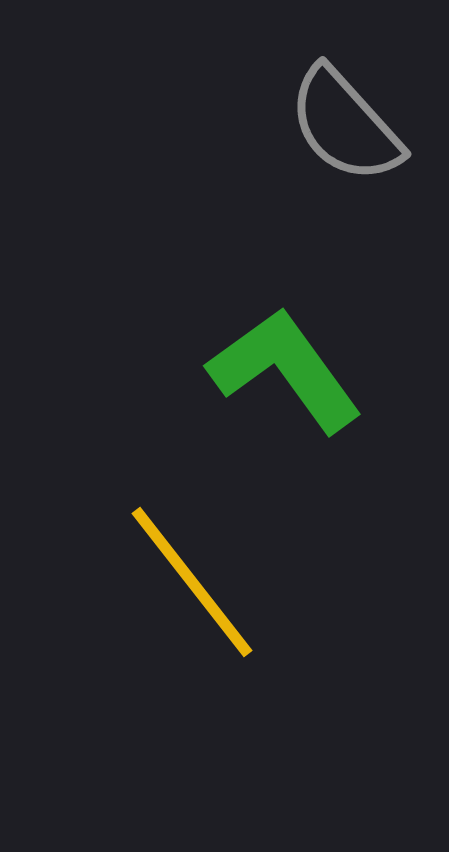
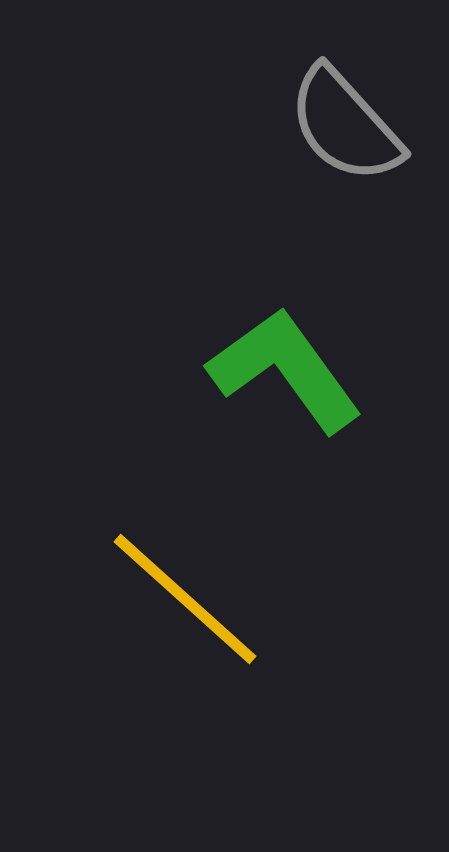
yellow line: moved 7 px left, 17 px down; rotated 10 degrees counterclockwise
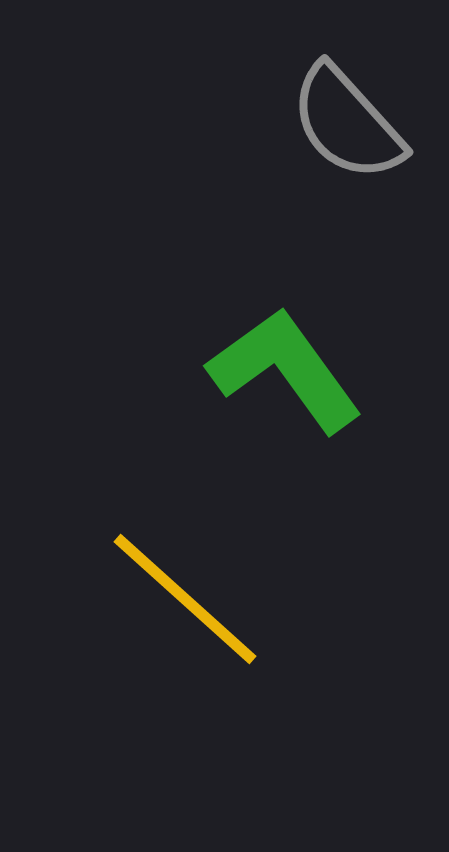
gray semicircle: moved 2 px right, 2 px up
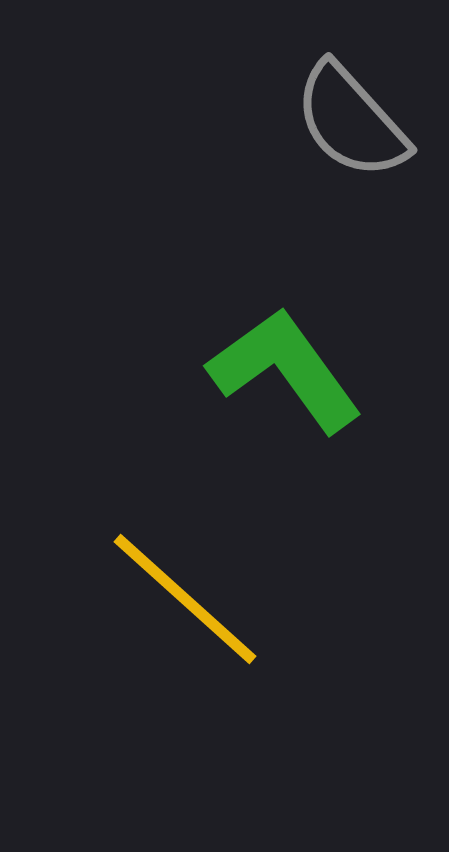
gray semicircle: moved 4 px right, 2 px up
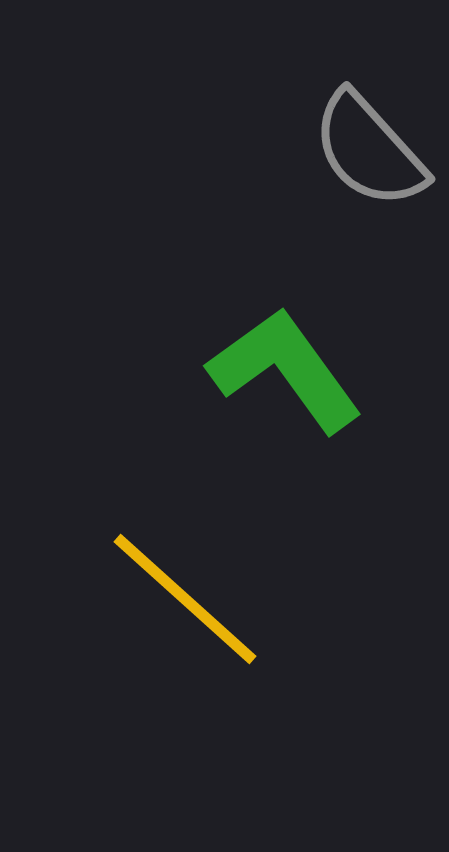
gray semicircle: moved 18 px right, 29 px down
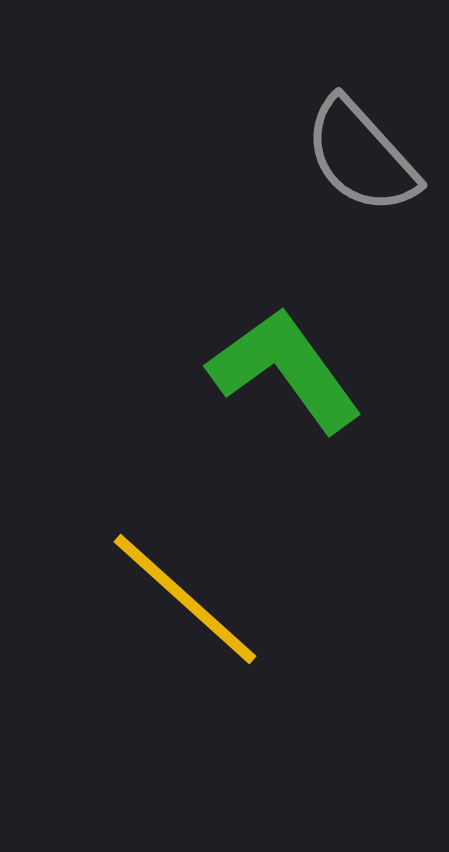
gray semicircle: moved 8 px left, 6 px down
